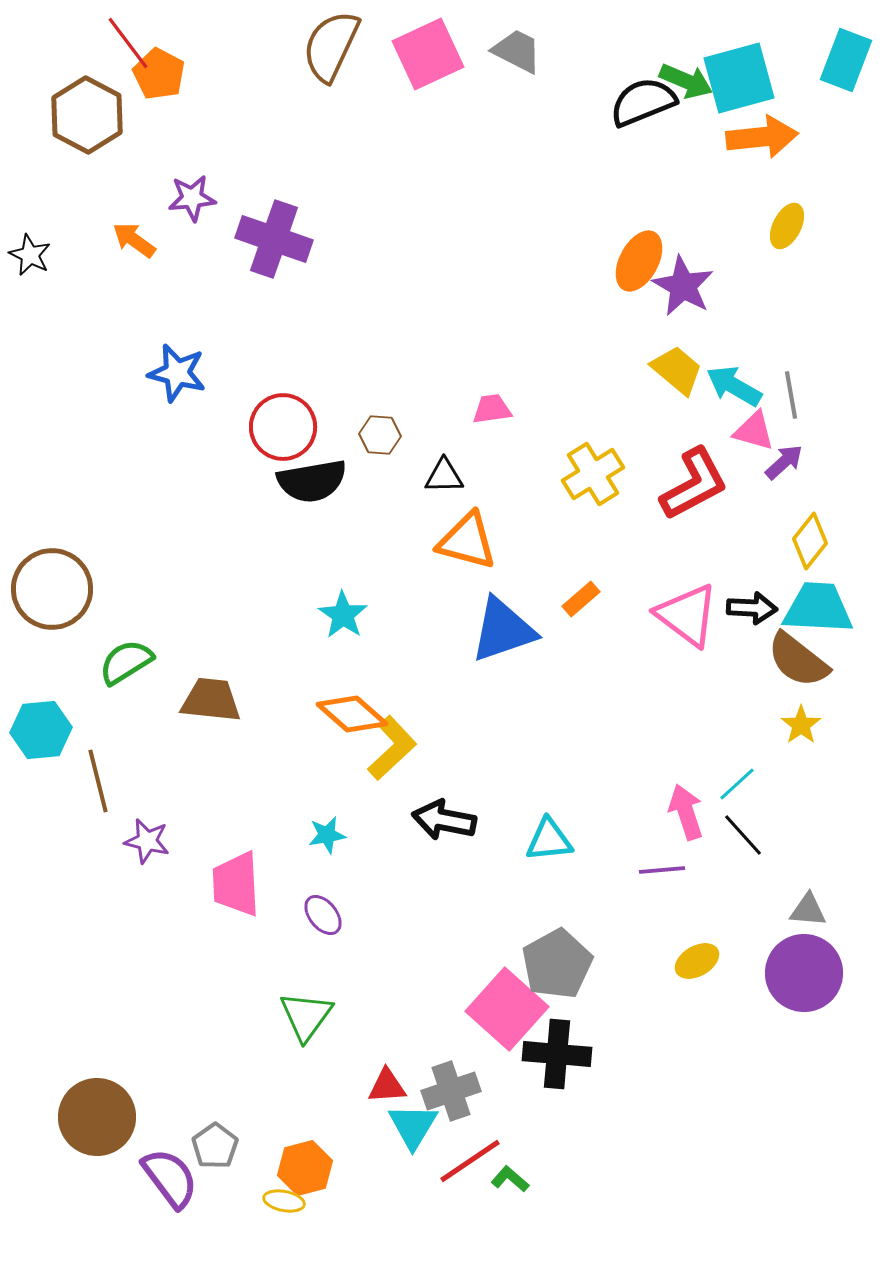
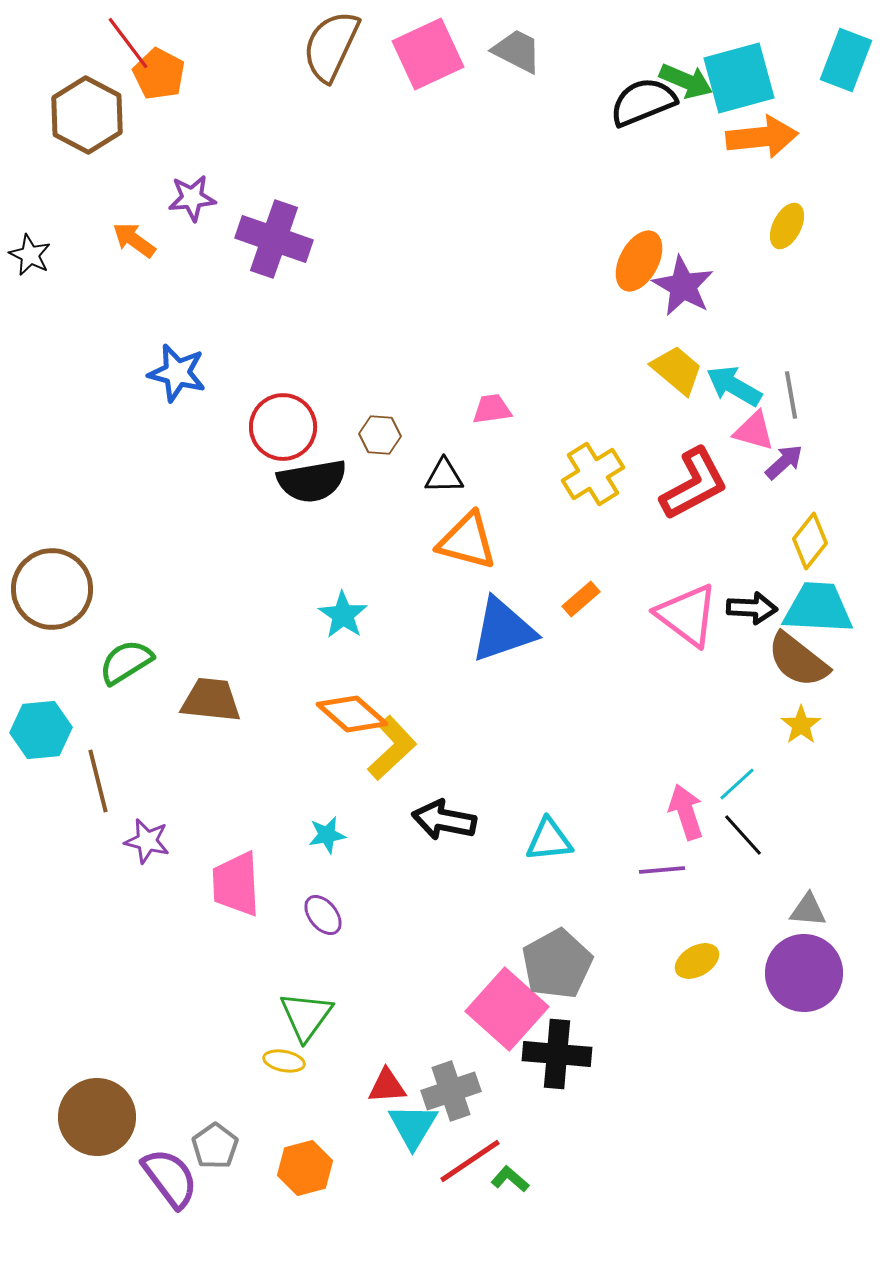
yellow ellipse at (284, 1201): moved 140 px up
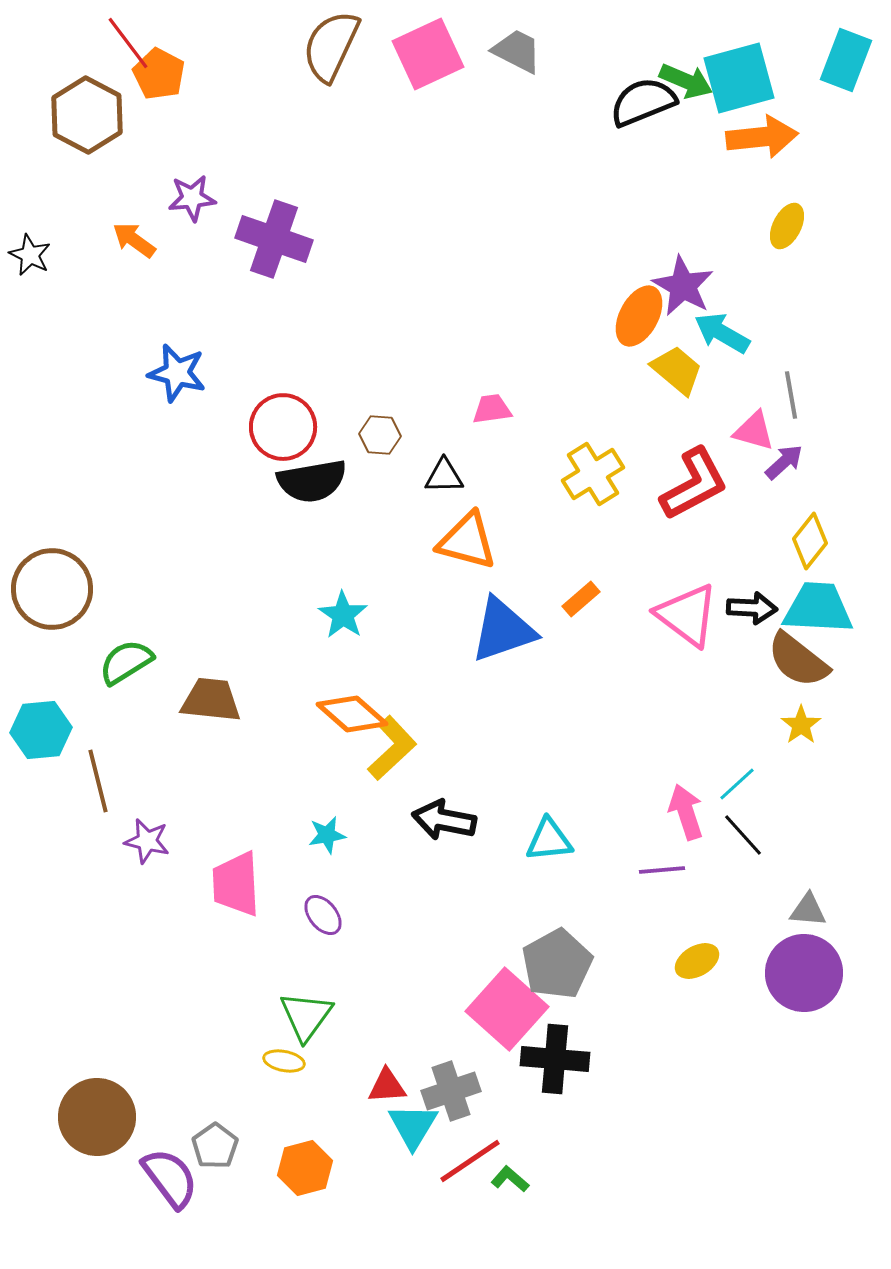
orange ellipse at (639, 261): moved 55 px down
cyan arrow at (734, 386): moved 12 px left, 53 px up
black cross at (557, 1054): moved 2 px left, 5 px down
